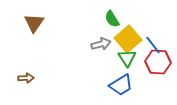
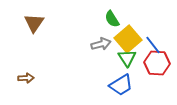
red hexagon: moved 1 px left, 1 px down
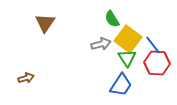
brown triangle: moved 11 px right
yellow square: rotated 12 degrees counterclockwise
brown arrow: rotated 14 degrees counterclockwise
blue trapezoid: rotated 25 degrees counterclockwise
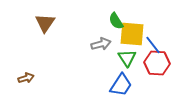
green semicircle: moved 4 px right, 2 px down
yellow square: moved 4 px right, 5 px up; rotated 32 degrees counterclockwise
